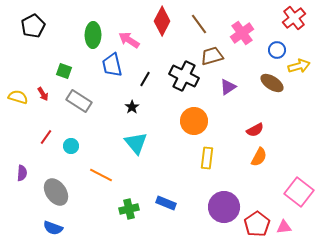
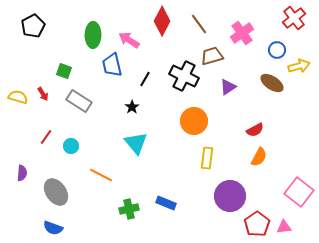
purple circle: moved 6 px right, 11 px up
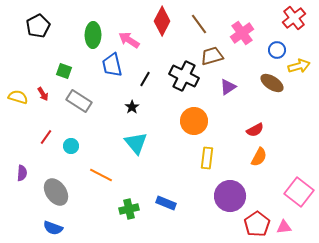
black pentagon: moved 5 px right
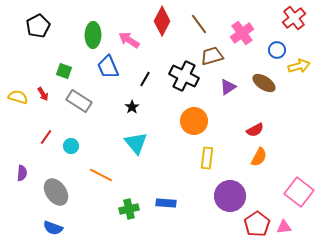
blue trapezoid: moved 4 px left, 2 px down; rotated 10 degrees counterclockwise
brown ellipse: moved 8 px left
blue rectangle: rotated 18 degrees counterclockwise
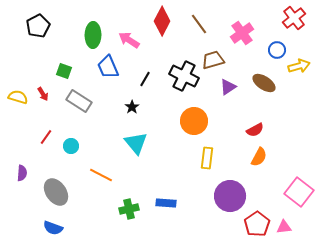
brown trapezoid: moved 1 px right, 4 px down
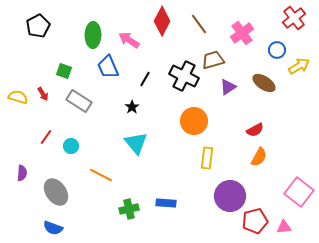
yellow arrow: rotated 15 degrees counterclockwise
red pentagon: moved 2 px left, 3 px up; rotated 20 degrees clockwise
